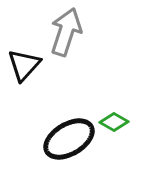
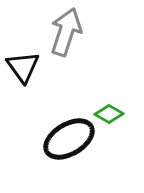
black triangle: moved 1 px left, 2 px down; rotated 18 degrees counterclockwise
green diamond: moved 5 px left, 8 px up
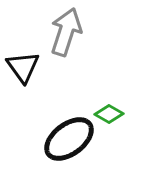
black ellipse: rotated 6 degrees counterclockwise
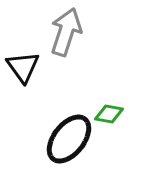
green diamond: rotated 20 degrees counterclockwise
black ellipse: rotated 15 degrees counterclockwise
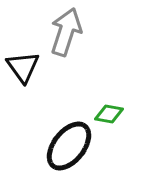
black ellipse: moved 7 px down
